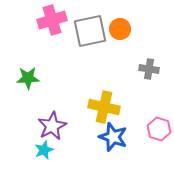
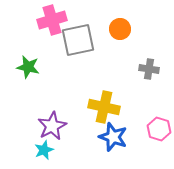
gray square: moved 12 px left, 9 px down
green star: moved 11 px up; rotated 15 degrees clockwise
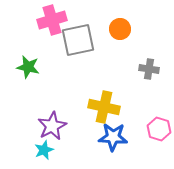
blue star: rotated 16 degrees counterclockwise
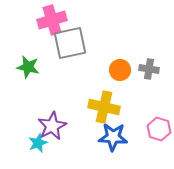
orange circle: moved 41 px down
gray square: moved 8 px left, 3 px down
cyan star: moved 6 px left, 7 px up
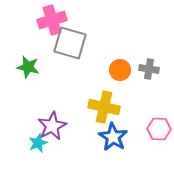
gray square: rotated 28 degrees clockwise
pink hexagon: rotated 15 degrees counterclockwise
blue star: rotated 28 degrees clockwise
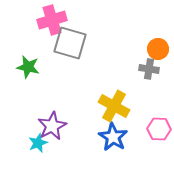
orange circle: moved 38 px right, 21 px up
yellow cross: moved 10 px right, 1 px up; rotated 16 degrees clockwise
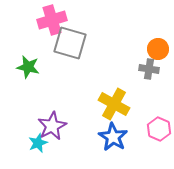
yellow cross: moved 2 px up
pink hexagon: rotated 20 degrees clockwise
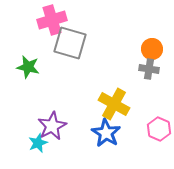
orange circle: moved 6 px left
blue star: moved 7 px left, 4 px up
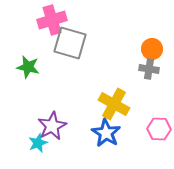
pink hexagon: rotated 20 degrees counterclockwise
